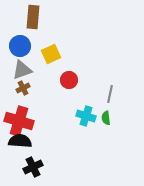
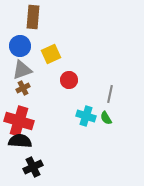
green semicircle: rotated 24 degrees counterclockwise
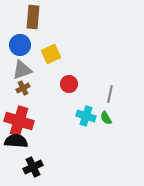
blue circle: moved 1 px up
red circle: moved 4 px down
black semicircle: moved 4 px left
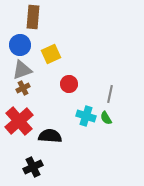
red cross: rotated 32 degrees clockwise
black semicircle: moved 34 px right, 5 px up
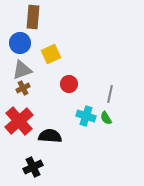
blue circle: moved 2 px up
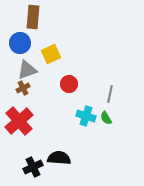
gray triangle: moved 5 px right
black semicircle: moved 9 px right, 22 px down
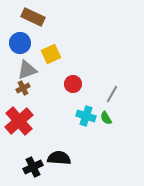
brown rectangle: rotated 70 degrees counterclockwise
red circle: moved 4 px right
gray line: moved 2 px right; rotated 18 degrees clockwise
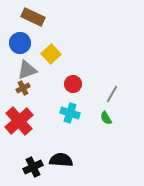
yellow square: rotated 18 degrees counterclockwise
cyan cross: moved 16 px left, 3 px up
black semicircle: moved 2 px right, 2 px down
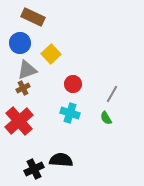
black cross: moved 1 px right, 2 px down
